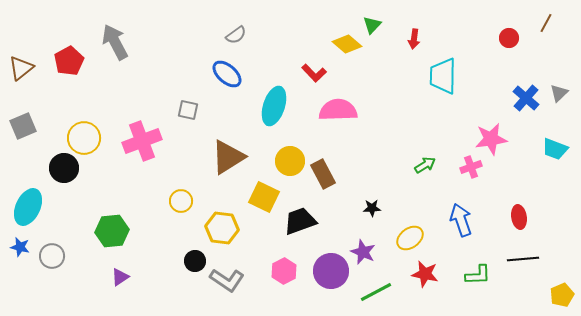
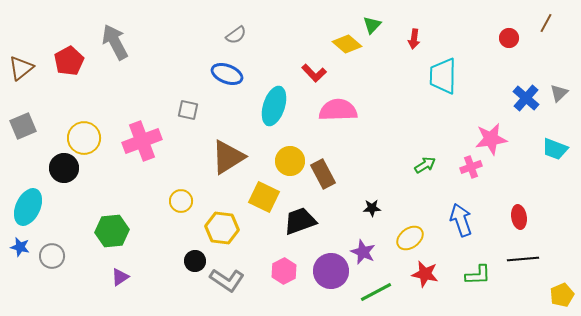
blue ellipse at (227, 74): rotated 20 degrees counterclockwise
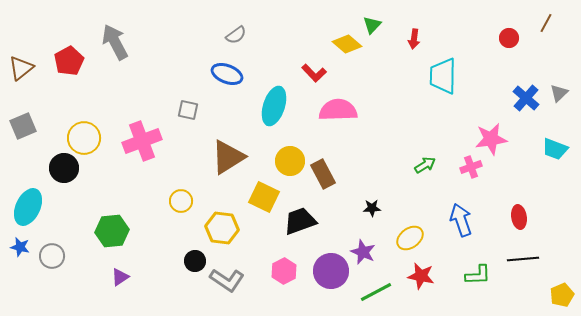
red star at (425, 274): moved 4 px left, 2 px down
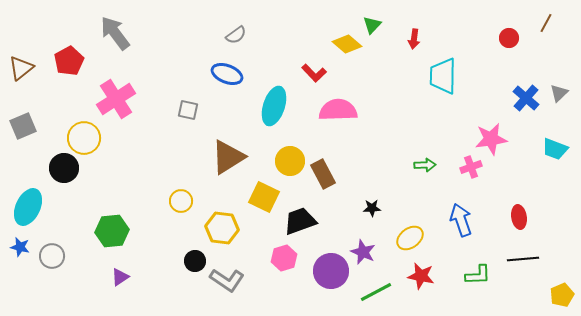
gray arrow at (115, 42): moved 9 px up; rotated 9 degrees counterclockwise
pink cross at (142, 141): moved 26 px left, 42 px up; rotated 12 degrees counterclockwise
green arrow at (425, 165): rotated 30 degrees clockwise
pink hexagon at (284, 271): moved 13 px up; rotated 10 degrees clockwise
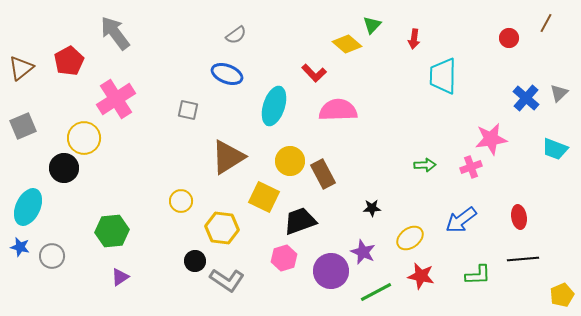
blue arrow at (461, 220): rotated 108 degrees counterclockwise
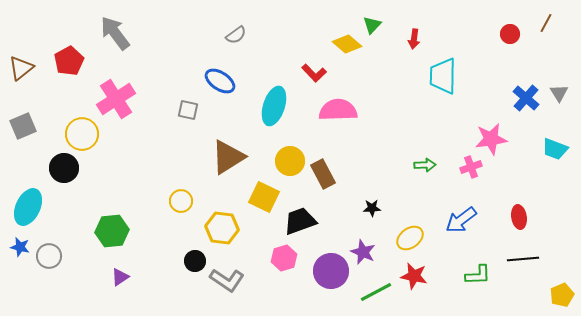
red circle at (509, 38): moved 1 px right, 4 px up
blue ellipse at (227, 74): moved 7 px left, 7 px down; rotated 12 degrees clockwise
gray triangle at (559, 93): rotated 18 degrees counterclockwise
yellow circle at (84, 138): moved 2 px left, 4 px up
gray circle at (52, 256): moved 3 px left
red star at (421, 276): moved 7 px left
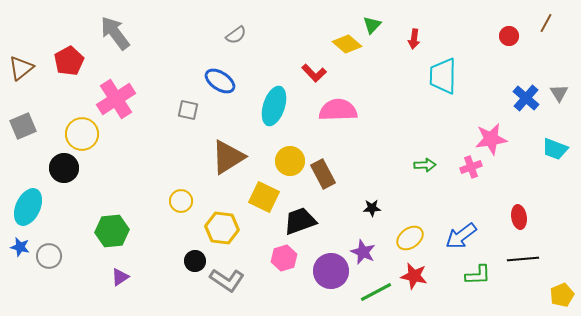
red circle at (510, 34): moved 1 px left, 2 px down
blue arrow at (461, 220): moved 16 px down
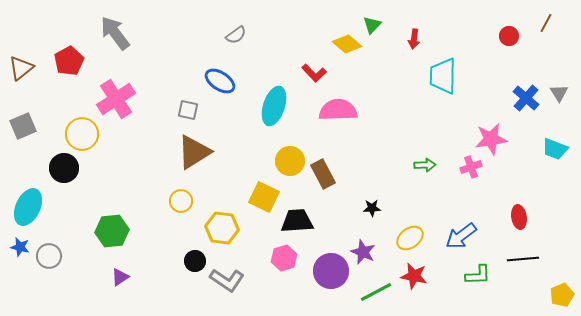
brown triangle at (228, 157): moved 34 px left, 5 px up
black trapezoid at (300, 221): moved 3 px left; rotated 16 degrees clockwise
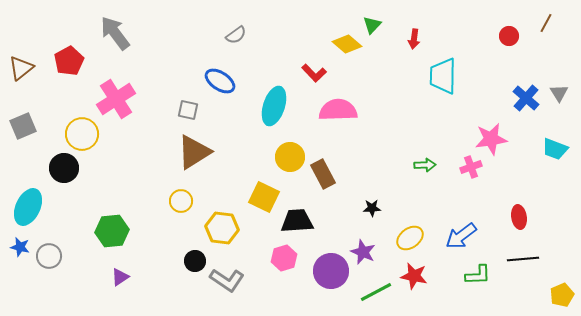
yellow circle at (290, 161): moved 4 px up
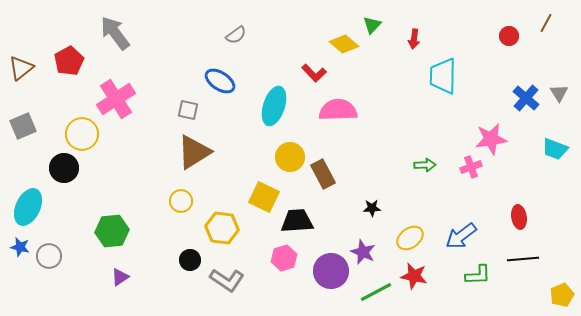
yellow diamond at (347, 44): moved 3 px left
black circle at (195, 261): moved 5 px left, 1 px up
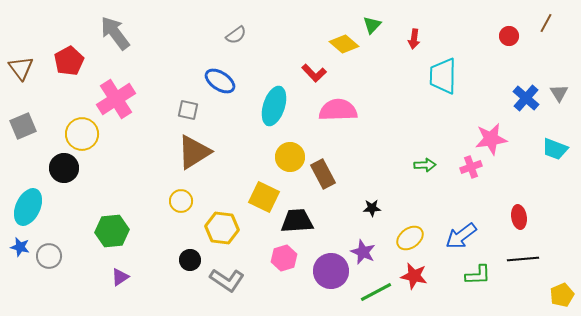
brown triangle at (21, 68): rotated 28 degrees counterclockwise
